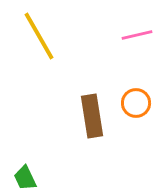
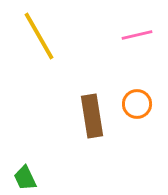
orange circle: moved 1 px right, 1 px down
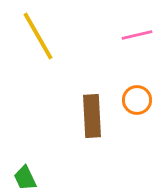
yellow line: moved 1 px left
orange circle: moved 4 px up
brown rectangle: rotated 6 degrees clockwise
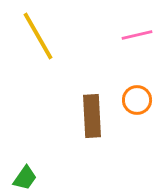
green trapezoid: rotated 120 degrees counterclockwise
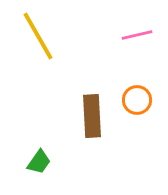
green trapezoid: moved 14 px right, 16 px up
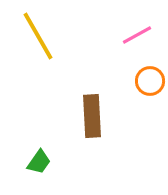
pink line: rotated 16 degrees counterclockwise
orange circle: moved 13 px right, 19 px up
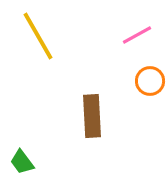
green trapezoid: moved 17 px left; rotated 108 degrees clockwise
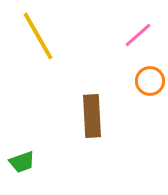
pink line: moved 1 px right; rotated 12 degrees counterclockwise
green trapezoid: rotated 72 degrees counterclockwise
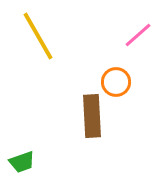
orange circle: moved 34 px left, 1 px down
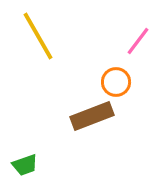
pink line: moved 6 px down; rotated 12 degrees counterclockwise
brown rectangle: rotated 72 degrees clockwise
green trapezoid: moved 3 px right, 3 px down
